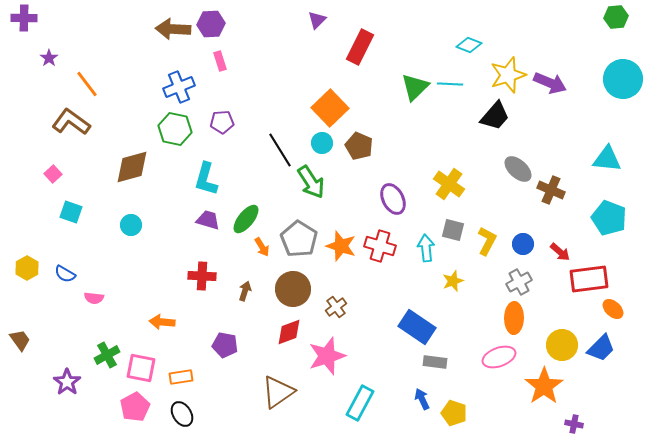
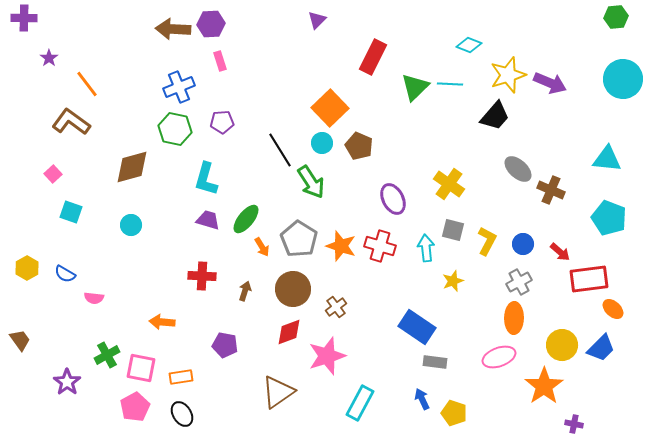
red rectangle at (360, 47): moved 13 px right, 10 px down
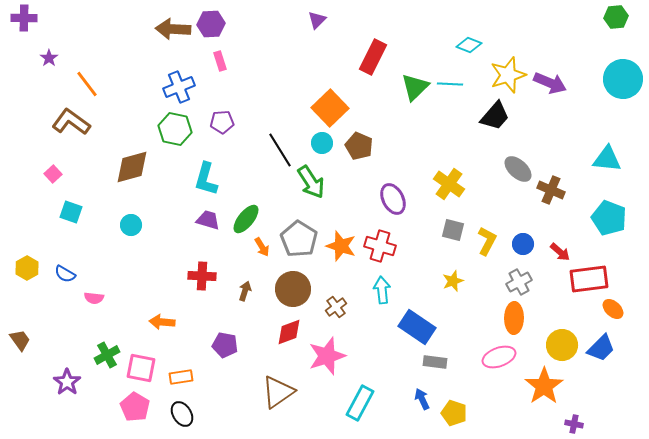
cyan arrow at (426, 248): moved 44 px left, 42 px down
pink pentagon at (135, 407): rotated 12 degrees counterclockwise
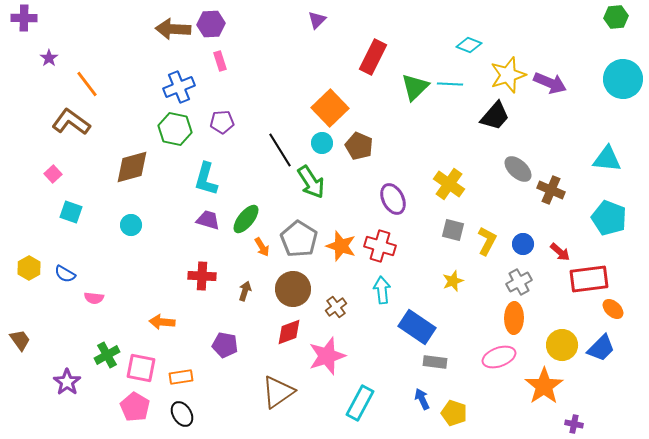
yellow hexagon at (27, 268): moved 2 px right
